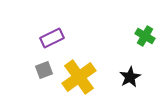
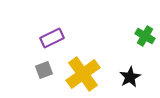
yellow cross: moved 4 px right, 3 px up
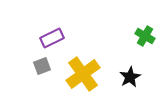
gray square: moved 2 px left, 4 px up
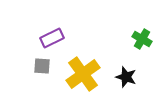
green cross: moved 3 px left, 3 px down
gray square: rotated 24 degrees clockwise
black star: moved 4 px left; rotated 25 degrees counterclockwise
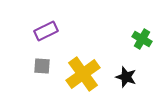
purple rectangle: moved 6 px left, 7 px up
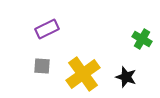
purple rectangle: moved 1 px right, 2 px up
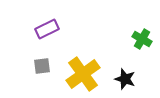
gray square: rotated 12 degrees counterclockwise
black star: moved 1 px left, 2 px down
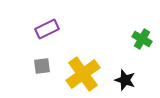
black star: moved 1 px down
